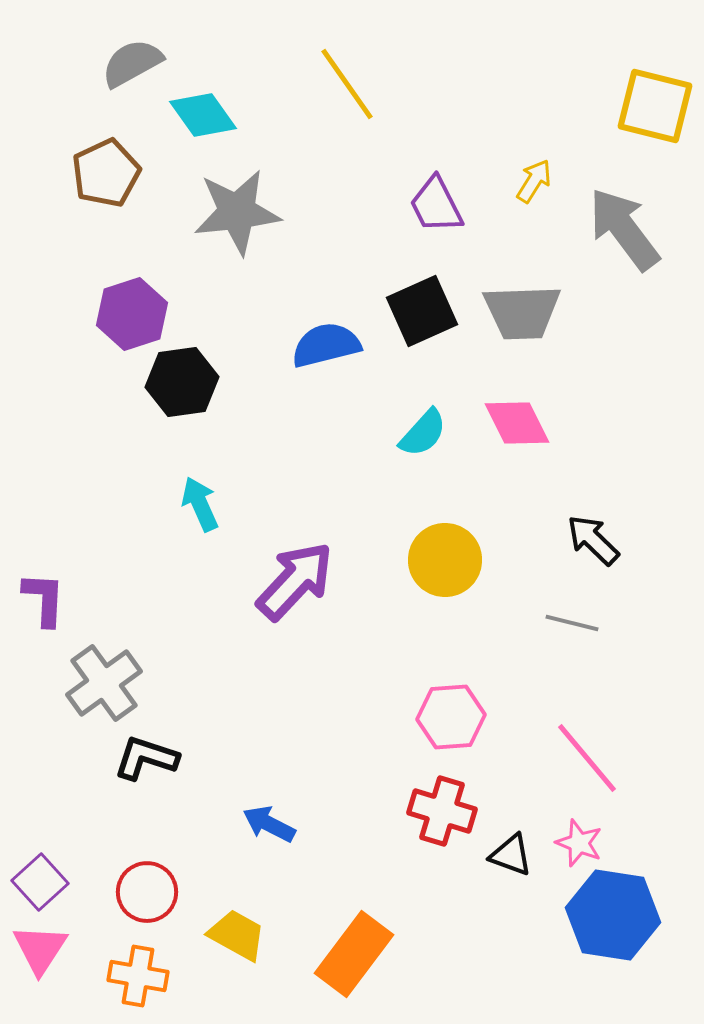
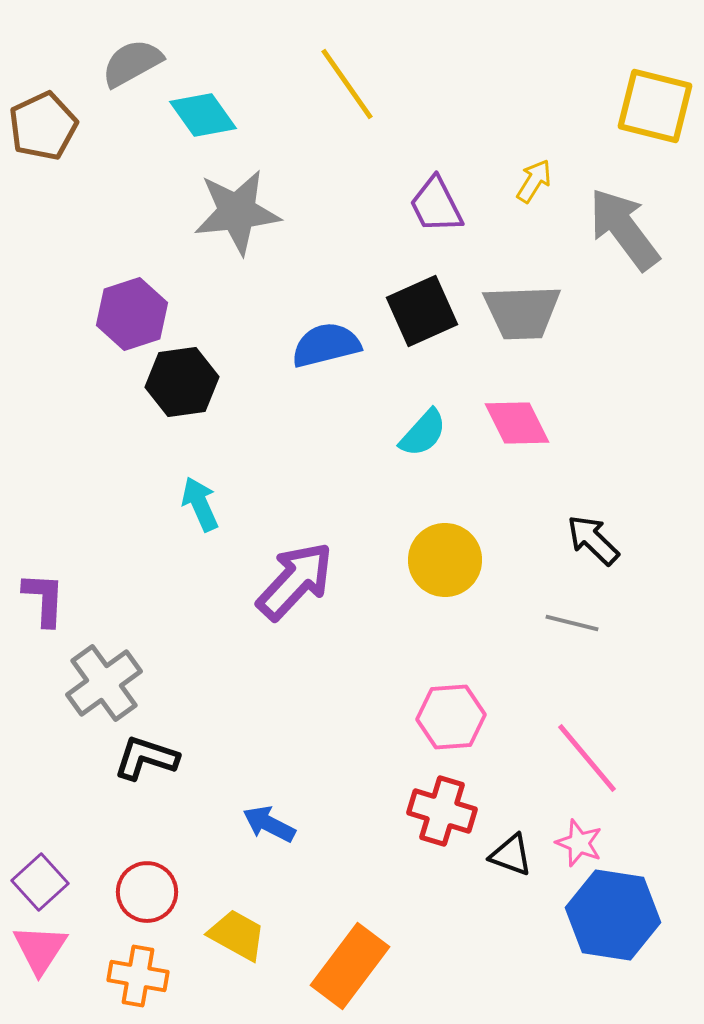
brown pentagon: moved 63 px left, 47 px up
orange rectangle: moved 4 px left, 12 px down
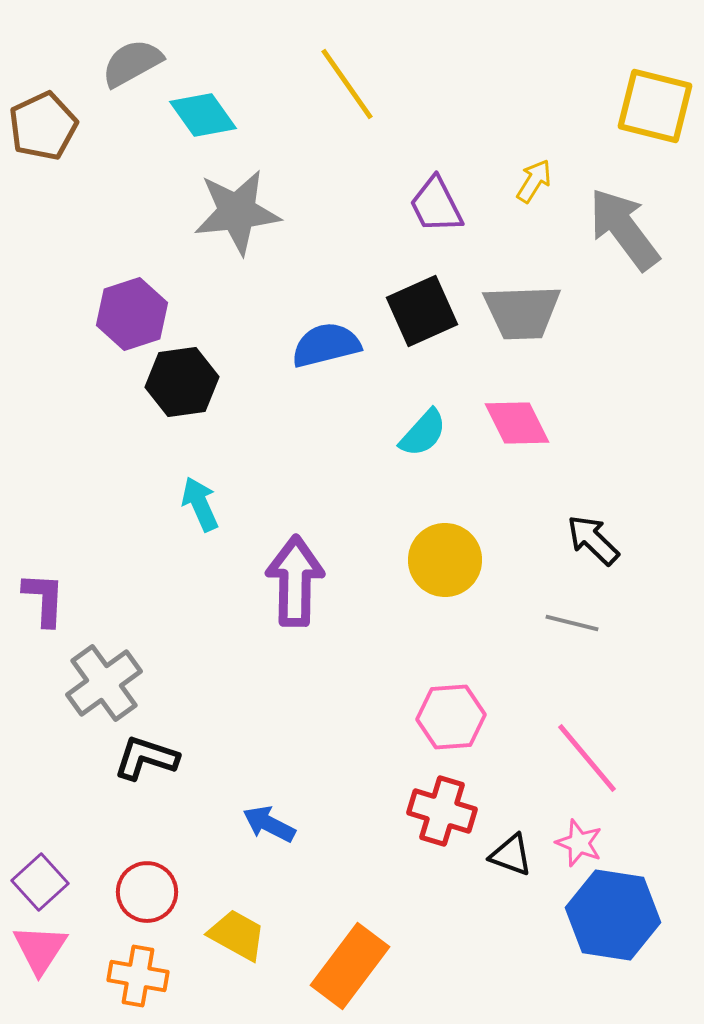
purple arrow: rotated 42 degrees counterclockwise
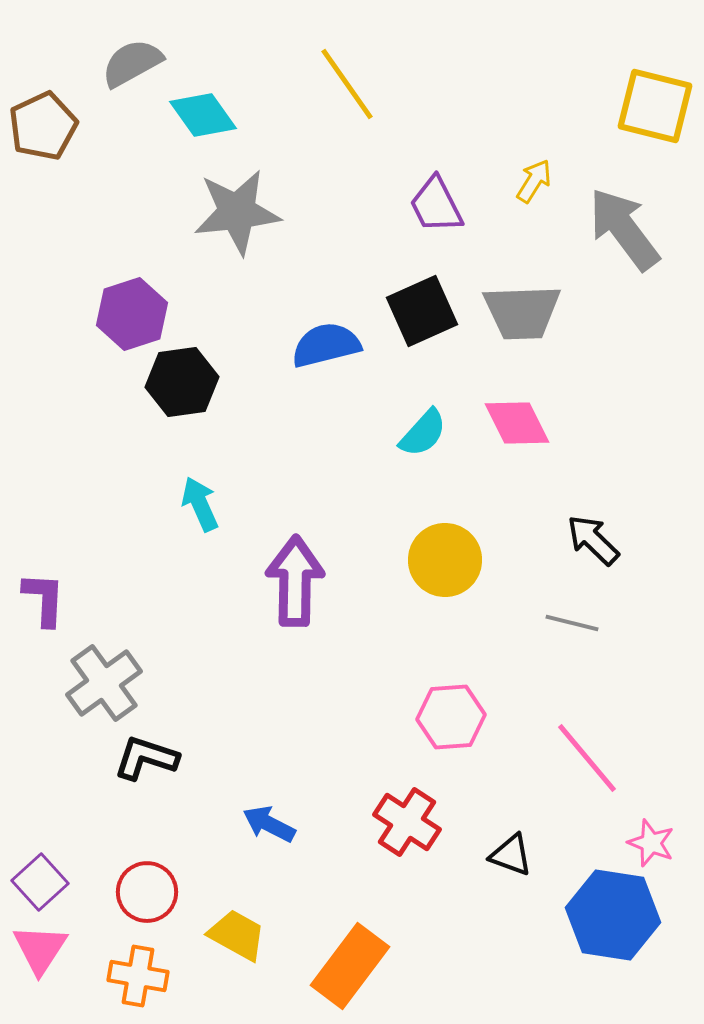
red cross: moved 35 px left, 11 px down; rotated 16 degrees clockwise
pink star: moved 72 px right
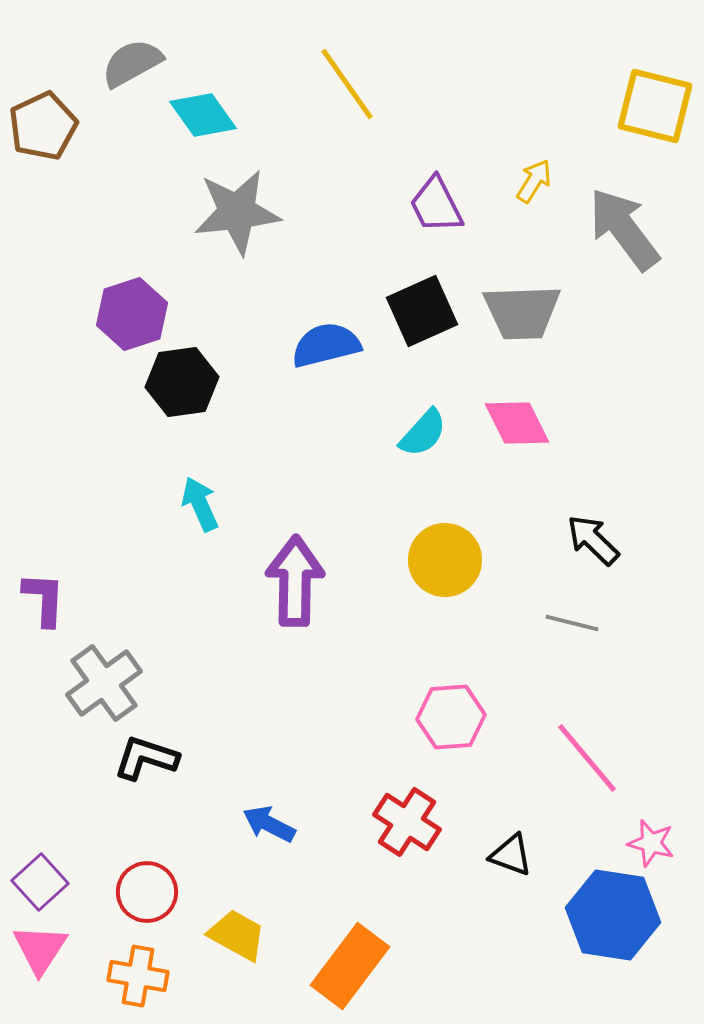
pink star: rotated 6 degrees counterclockwise
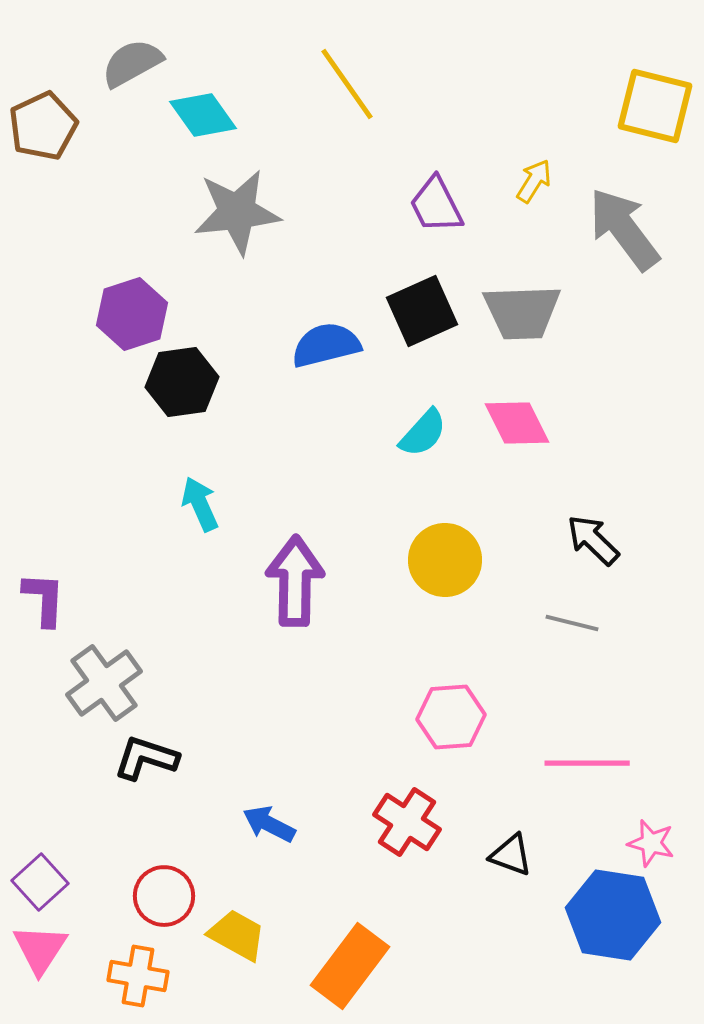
pink line: moved 5 px down; rotated 50 degrees counterclockwise
red circle: moved 17 px right, 4 px down
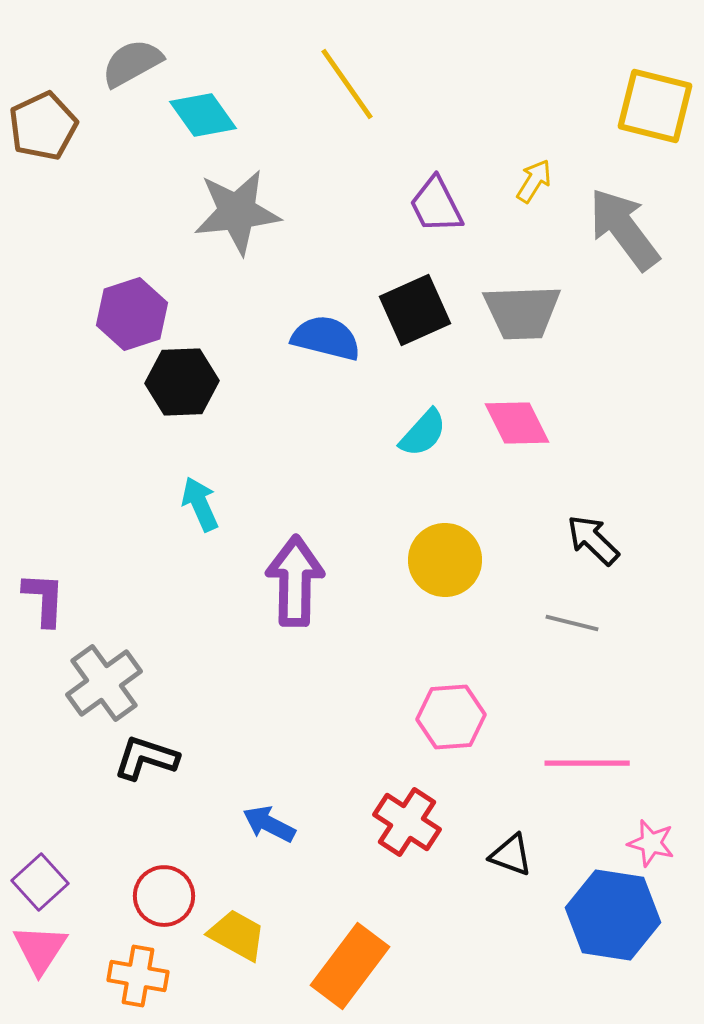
black square: moved 7 px left, 1 px up
blue semicircle: moved 7 px up; rotated 28 degrees clockwise
black hexagon: rotated 6 degrees clockwise
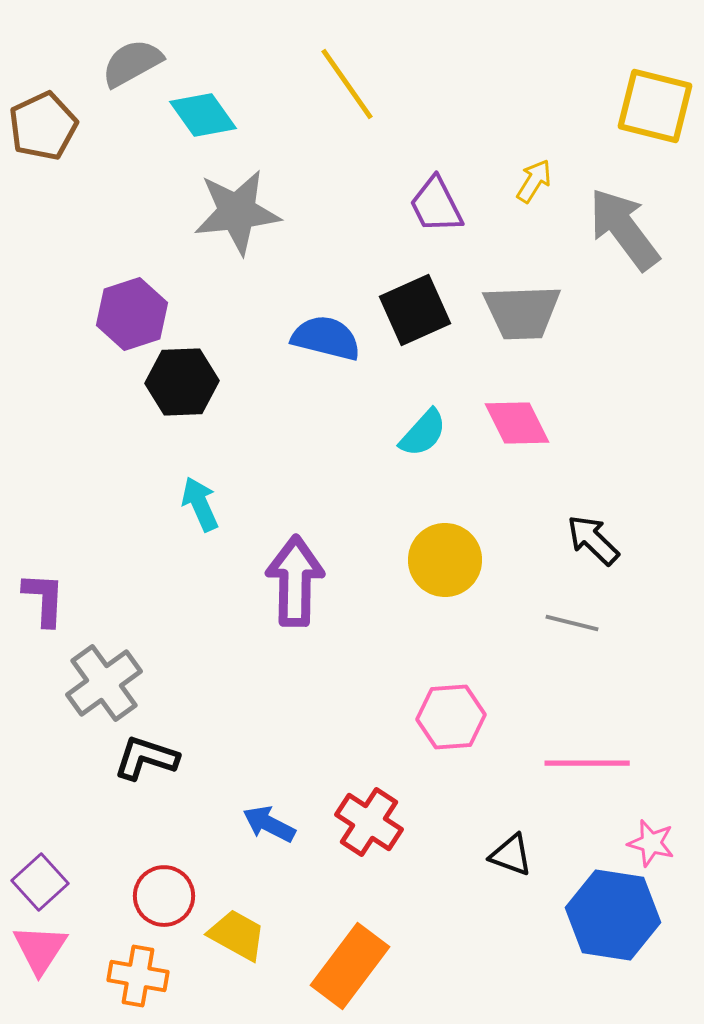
red cross: moved 38 px left
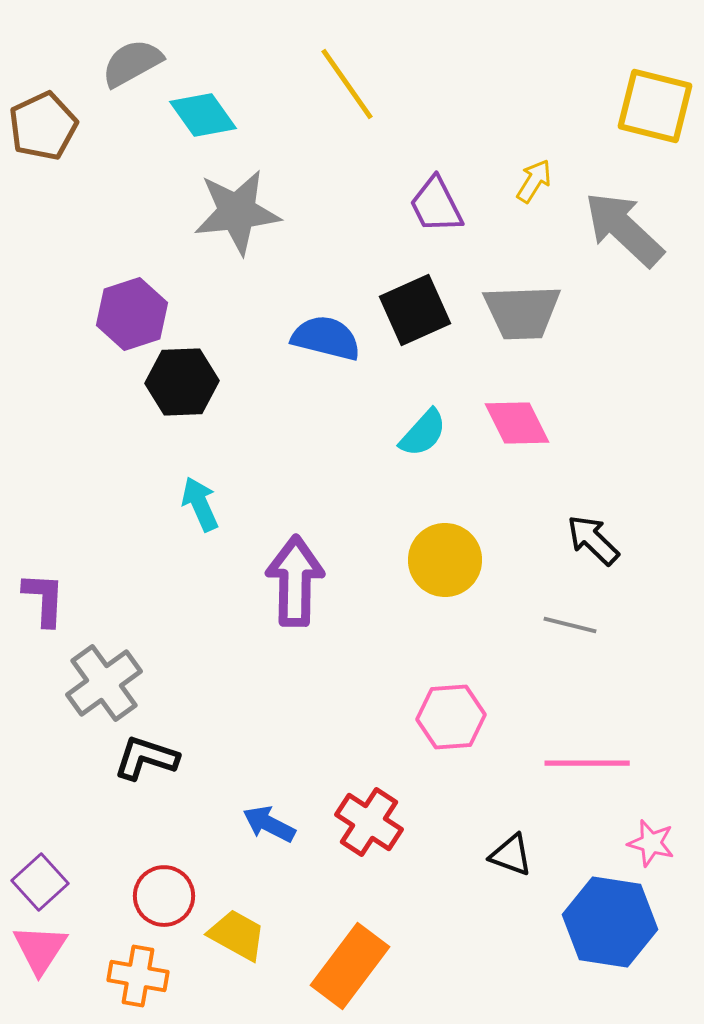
gray arrow: rotated 10 degrees counterclockwise
gray line: moved 2 px left, 2 px down
blue hexagon: moved 3 px left, 7 px down
